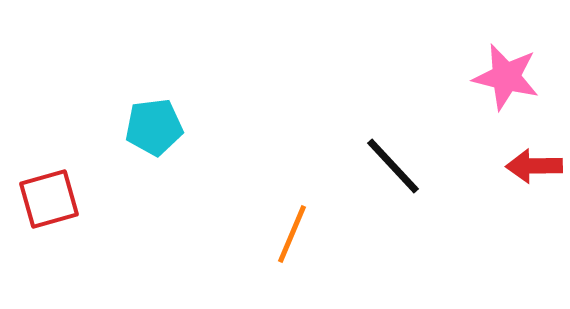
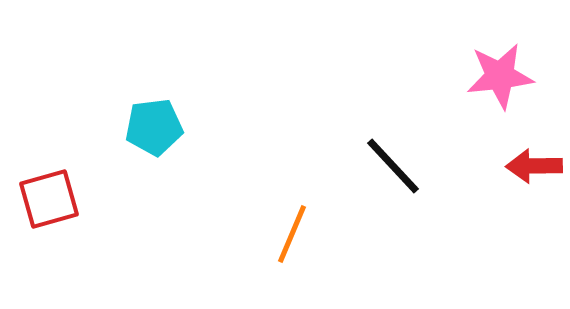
pink star: moved 6 px left, 1 px up; rotated 20 degrees counterclockwise
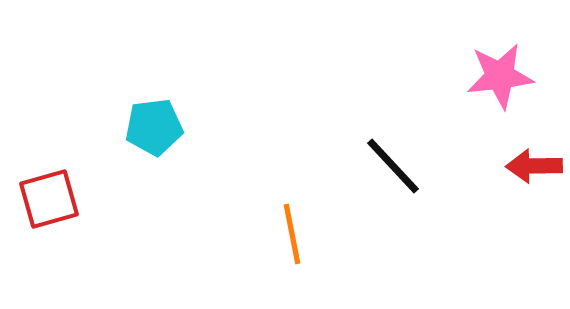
orange line: rotated 34 degrees counterclockwise
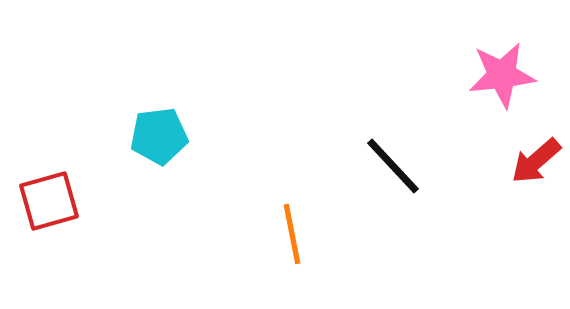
pink star: moved 2 px right, 1 px up
cyan pentagon: moved 5 px right, 9 px down
red arrow: moved 2 px right, 5 px up; rotated 40 degrees counterclockwise
red square: moved 2 px down
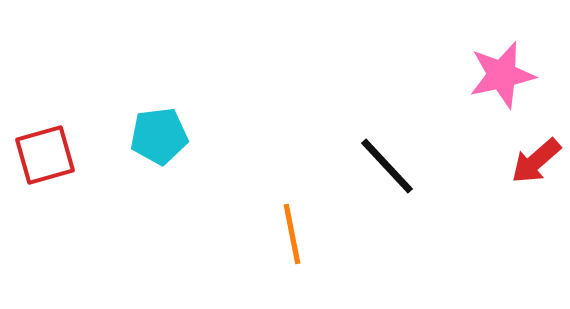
pink star: rotated 6 degrees counterclockwise
black line: moved 6 px left
red square: moved 4 px left, 46 px up
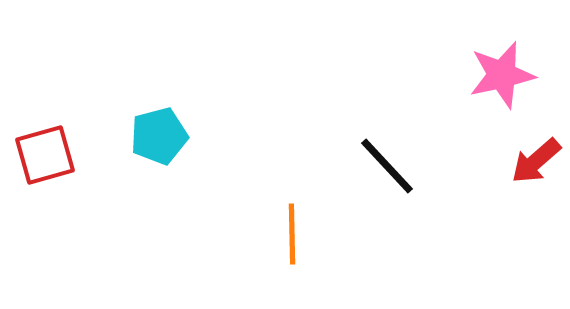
cyan pentagon: rotated 8 degrees counterclockwise
orange line: rotated 10 degrees clockwise
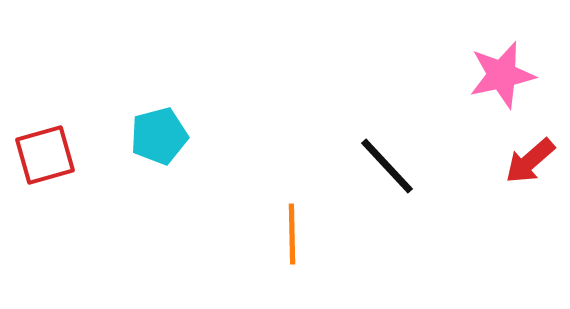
red arrow: moved 6 px left
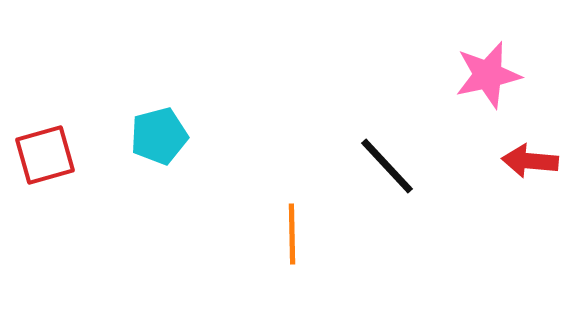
pink star: moved 14 px left
red arrow: rotated 46 degrees clockwise
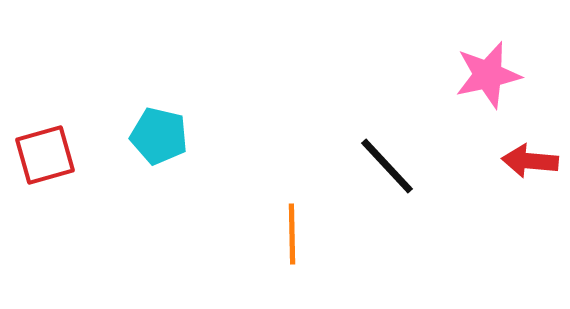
cyan pentagon: rotated 28 degrees clockwise
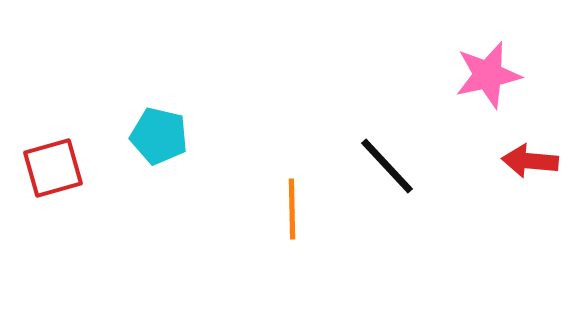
red square: moved 8 px right, 13 px down
orange line: moved 25 px up
